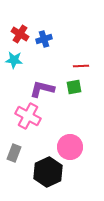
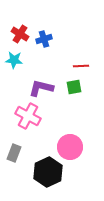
purple L-shape: moved 1 px left, 1 px up
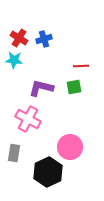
red cross: moved 1 px left, 4 px down
pink cross: moved 3 px down
gray rectangle: rotated 12 degrees counterclockwise
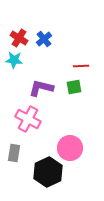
blue cross: rotated 21 degrees counterclockwise
pink circle: moved 1 px down
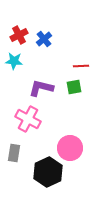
red cross: moved 3 px up; rotated 30 degrees clockwise
cyan star: moved 1 px down
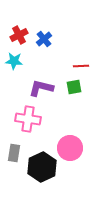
pink cross: rotated 20 degrees counterclockwise
black hexagon: moved 6 px left, 5 px up
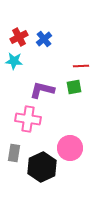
red cross: moved 2 px down
purple L-shape: moved 1 px right, 2 px down
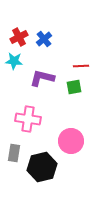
purple L-shape: moved 12 px up
pink circle: moved 1 px right, 7 px up
black hexagon: rotated 12 degrees clockwise
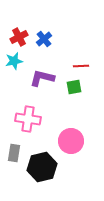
cyan star: rotated 18 degrees counterclockwise
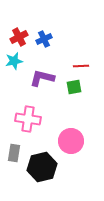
blue cross: rotated 14 degrees clockwise
